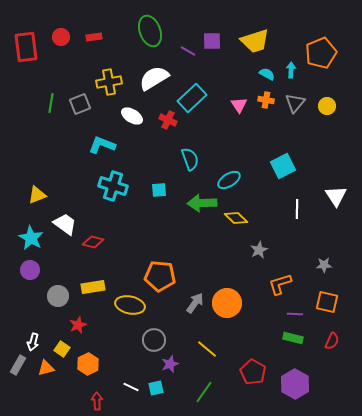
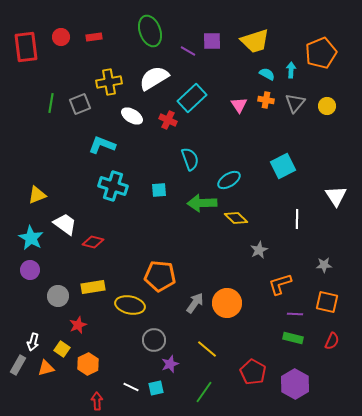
white line at (297, 209): moved 10 px down
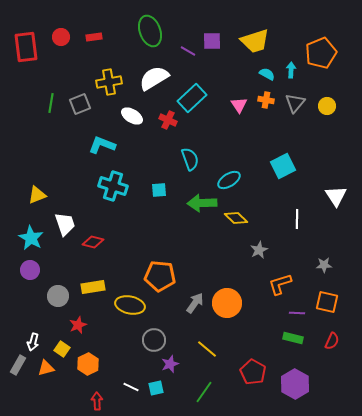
white trapezoid at (65, 224): rotated 35 degrees clockwise
purple line at (295, 314): moved 2 px right, 1 px up
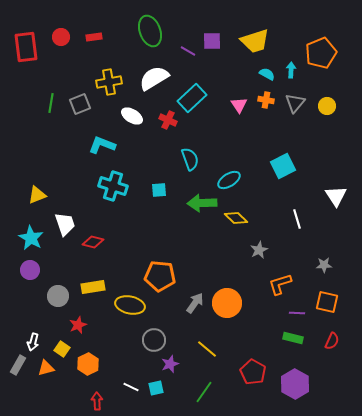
white line at (297, 219): rotated 18 degrees counterclockwise
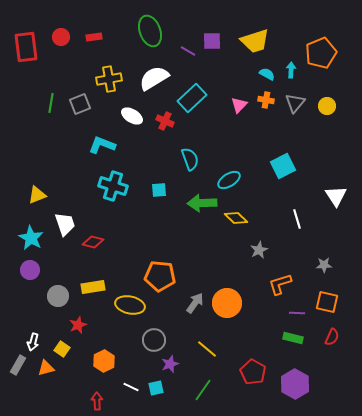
yellow cross at (109, 82): moved 3 px up
pink triangle at (239, 105): rotated 18 degrees clockwise
red cross at (168, 120): moved 3 px left, 1 px down
red semicircle at (332, 341): moved 4 px up
orange hexagon at (88, 364): moved 16 px right, 3 px up
green line at (204, 392): moved 1 px left, 2 px up
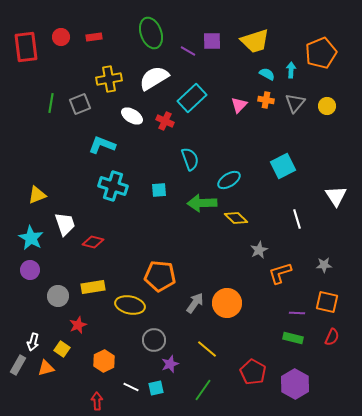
green ellipse at (150, 31): moved 1 px right, 2 px down
orange L-shape at (280, 284): moved 11 px up
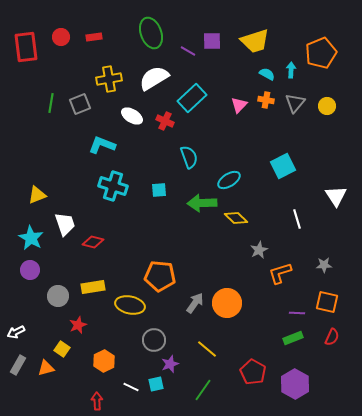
cyan semicircle at (190, 159): moved 1 px left, 2 px up
green rectangle at (293, 338): rotated 36 degrees counterclockwise
white arrow at (33, 342): moved 17 px left, 10 px up; rotated 48 degrees clockwise
cyan square at (156, 388): moved 4 px up
